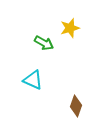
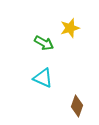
cyan triangle: moved 10 px right, 2 px up
brown diamond: moved 1 px right
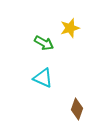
brown diamond: moved 3 px down
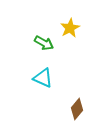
yellow star: rotated 12 degrees counterclockwise
brown diamond: rotated 20 degrees clockwise
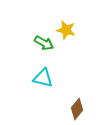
yellow star: moved 4 px left, 2 px down; rotated 30 degrees counterclockwise
cyan triangle: rotated 10 degrees counterclockwise
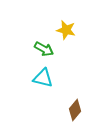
green arrow: moved 6 px down
brown diamond: moved 2 px left, 1 px down
